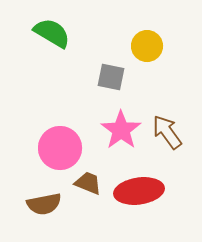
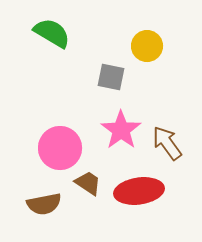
brown arrow: moved 11 px down
brown trapezoid: rotated 12 degrees clockwise
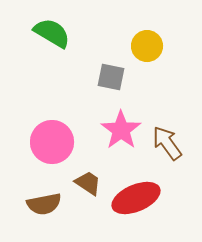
pink circle: moved 8 px left, 6 px up
red ellipse: moved 3 px left, 7 px down; rotated 15 degrees counterclockwise
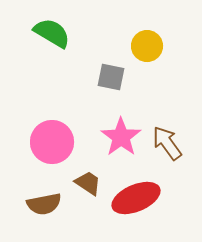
pink star: moved 7 px down
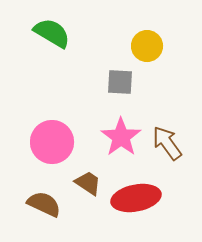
gray square: moved 9 px right, 5 px down; rotated 8 degrees counterclockwise
red ellipse: rotated 12 degrees clockwise
brown semicircle: rotated 144 degrees counterclockwise
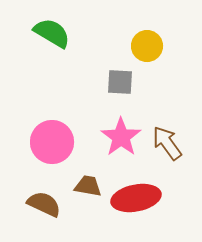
brown trapezoid: moved 3 px down; rotated 24 degrees counterclockwise
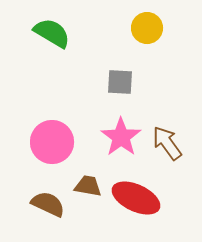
yellow circle: moved 18 px up
red ellipse: rotated 36 degrees clockwise
brown semicircle: moved 4 px right
